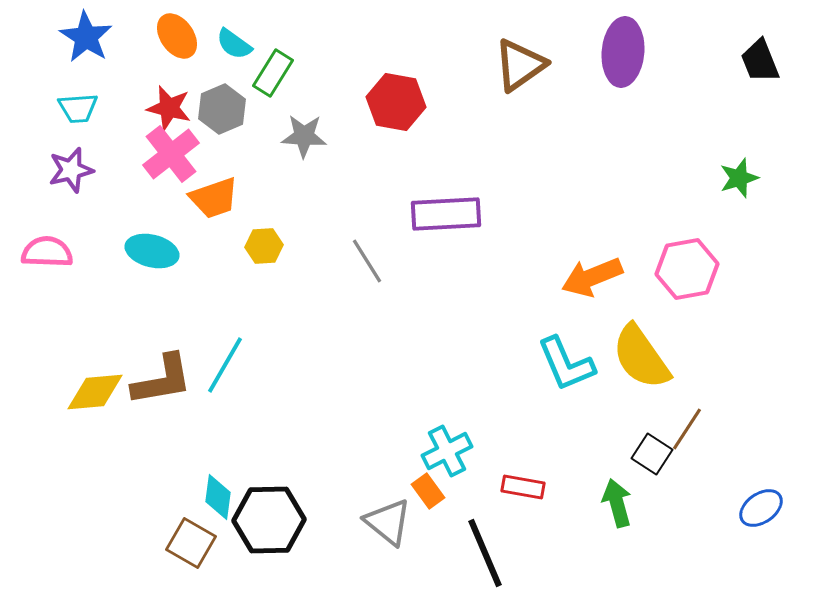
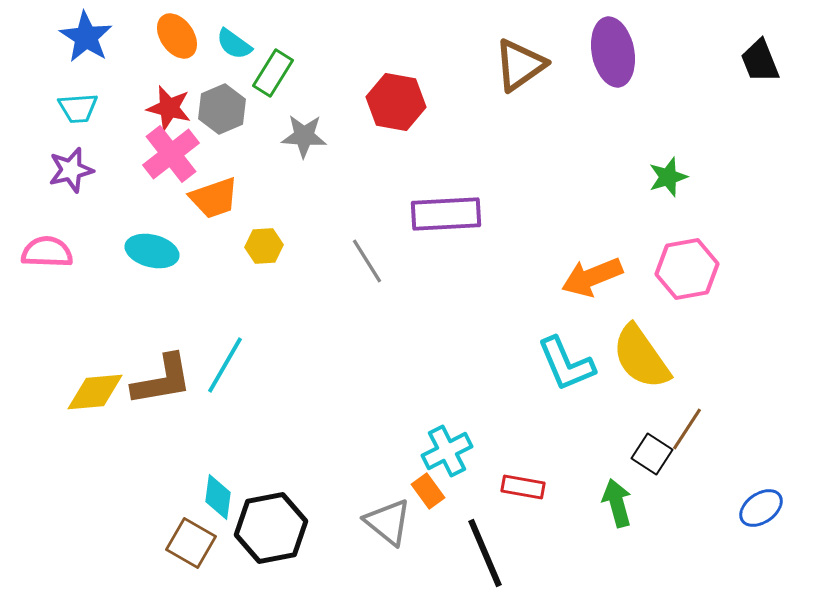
purple ellipse: moved 10 px left; rotated 16 degrees counterclockwise
green star: moved 71 px left, 1 px up
black hexagon: moved 2 px right, 8 px down; rotated 10 degrees counterclockwise
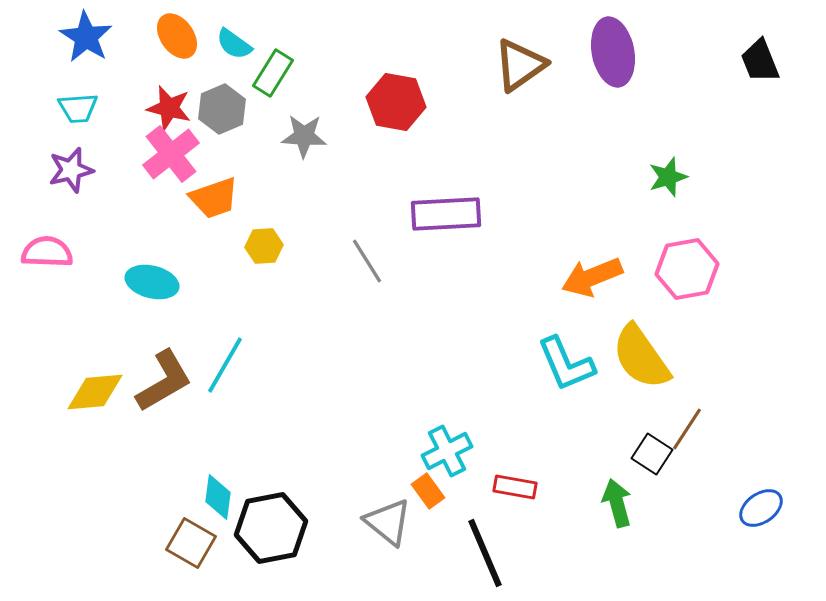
cyan ellipse: moved 31 px down
brown L-shape: moved 2 px right, 1 px down; rotated 20 degrees counterclockwise
red rectangle: moved 8 px left
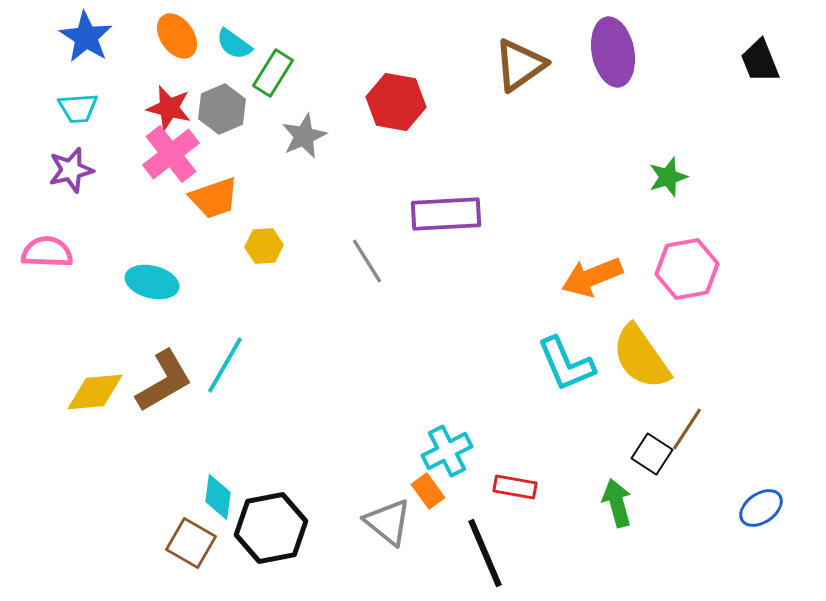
gray star: rotated 27 degrees counterclockwise
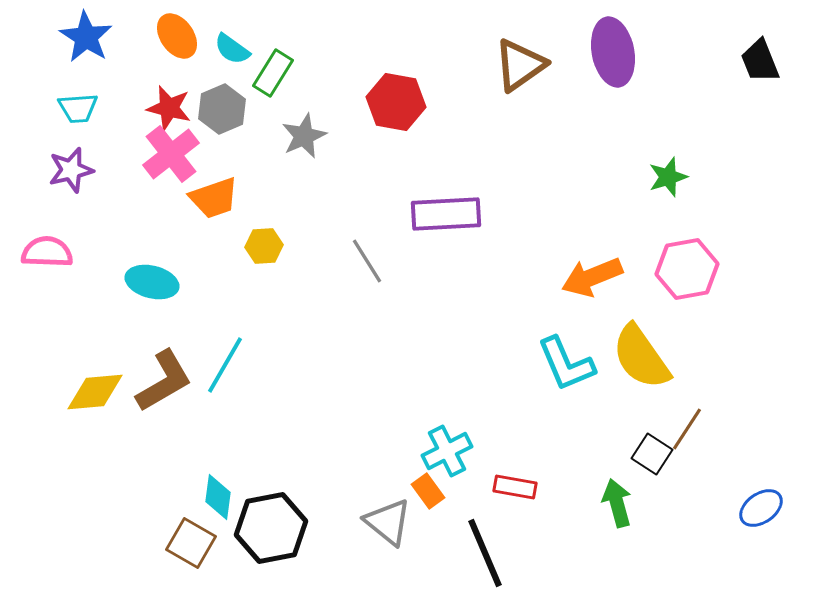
cyan semicircle: moved 2 px left, 5 px down
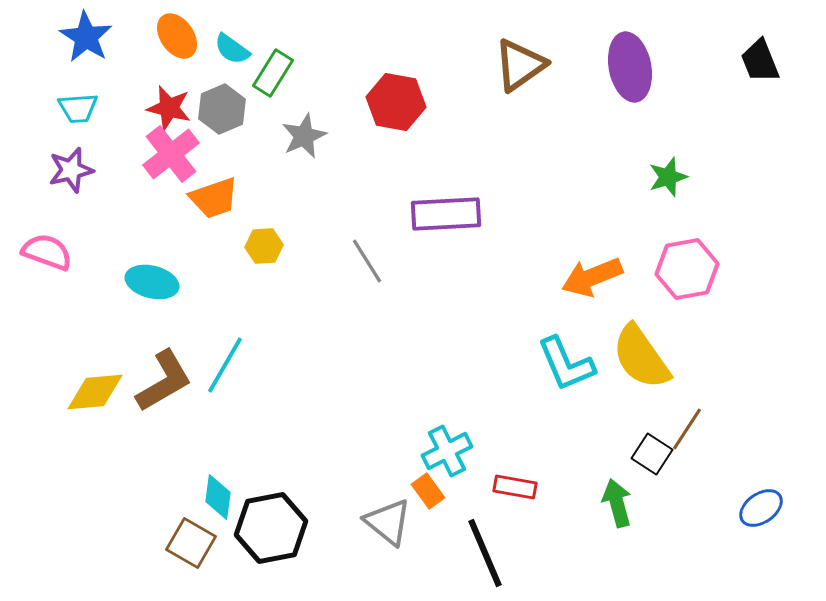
purple ellipse: moved 17 px right, 15 px down
pink semicircle: rotated 18 degrees clockwise
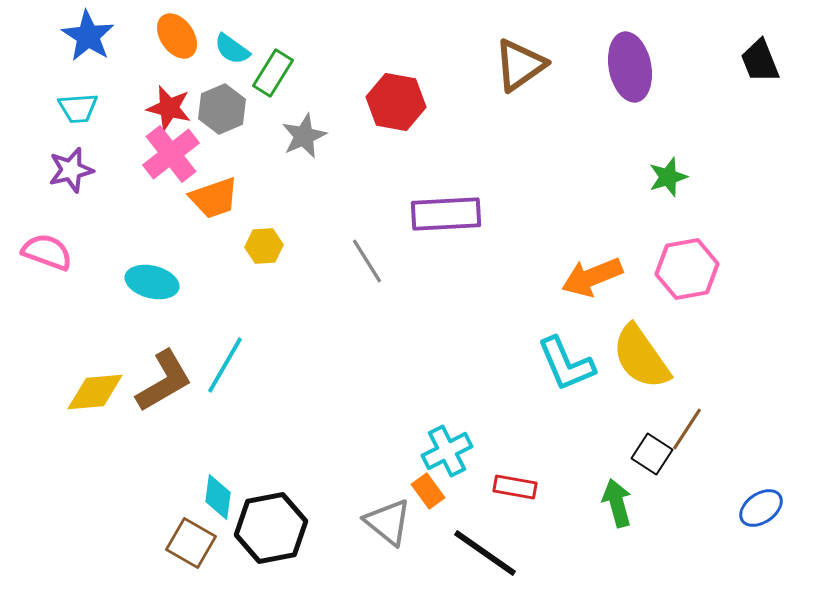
blue star: moved 2 px right, 1 px up
black line: rotated 32 degrees counterclockwise
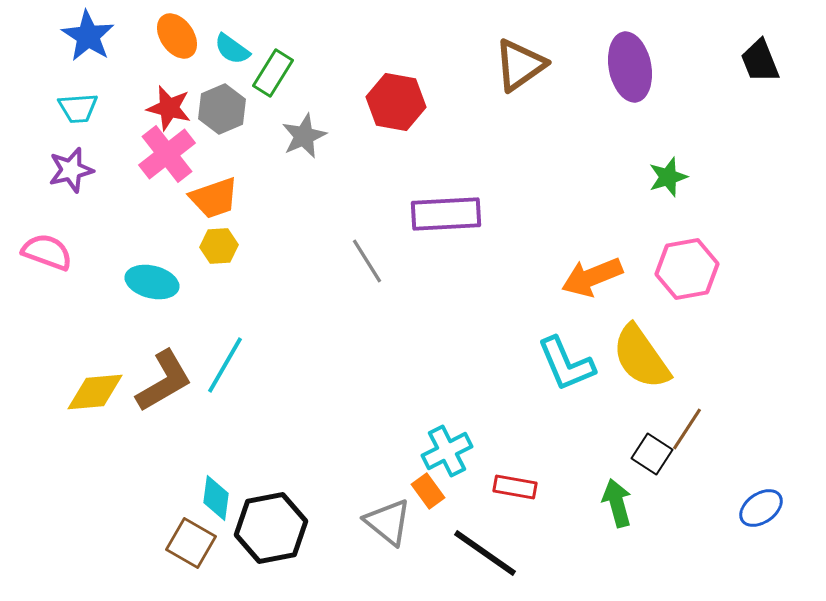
pink cross: moved 4 px left
yellow hexagon: moved 45 px left
cyan diamond: moved 2 px left, 1 px down
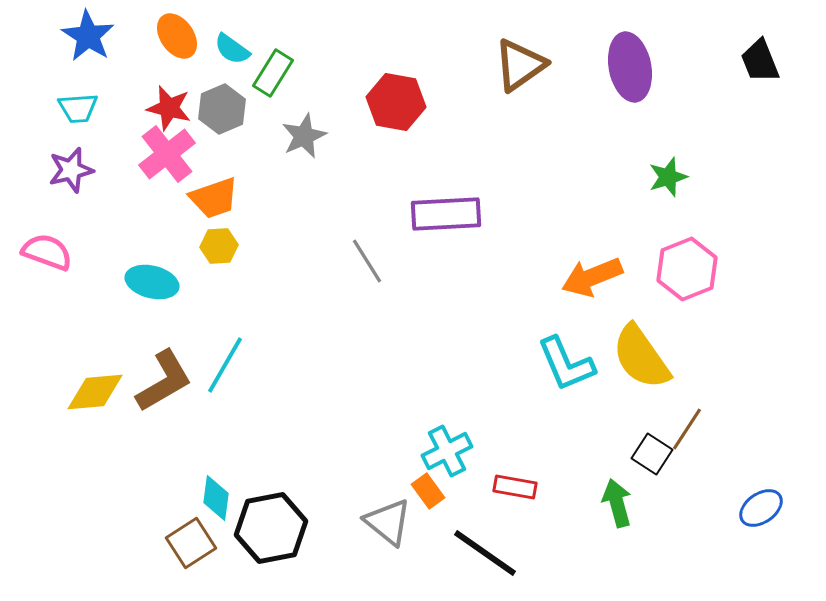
pink hexagon: rotated 12 degrees counterclockwise
brown square: rotated 27 degrees clockwise
